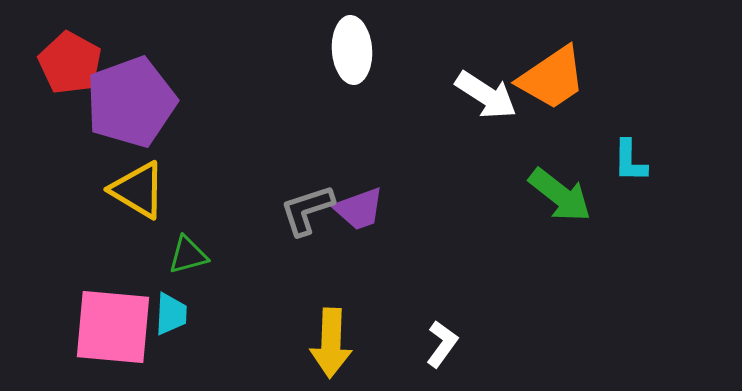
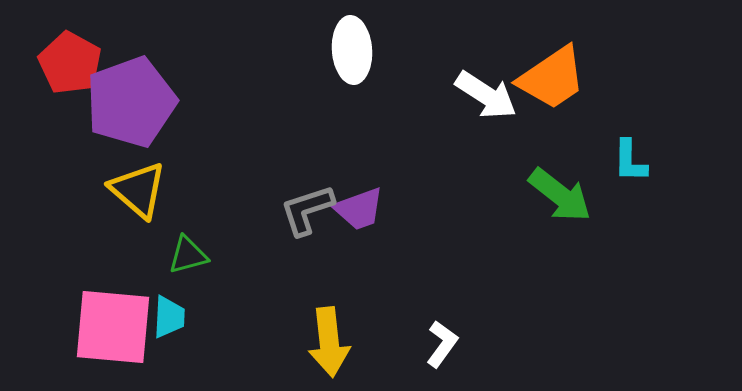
yellow triangle: rotated 10 degrees clockwise
cyan trapezoid: moved 2 px left, 3 px down
yellow arrow: moved 2 px left, 1 px up; rotated 8 degrees counterclockwise
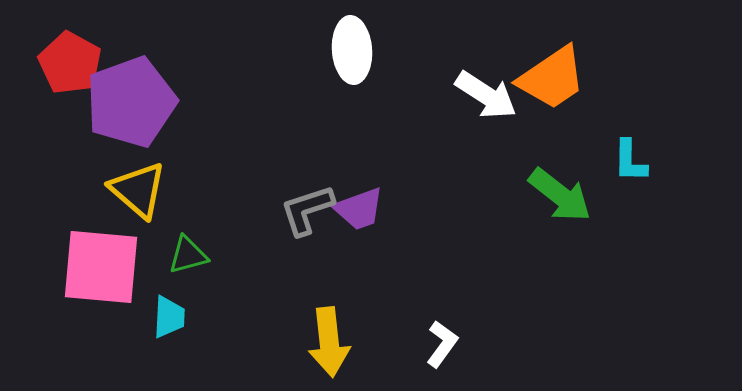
pink square: moved 12 px left, 60 px up
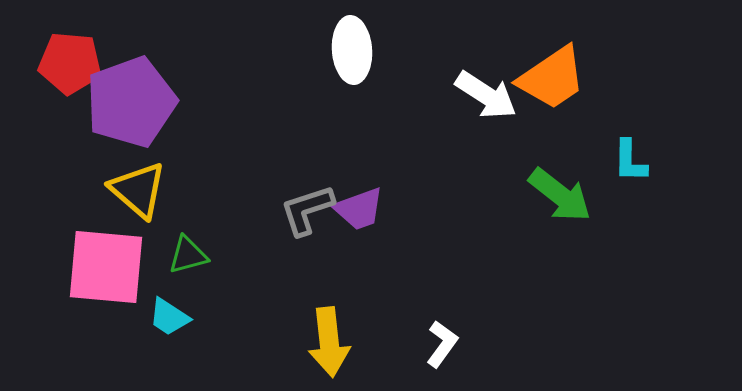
red pentagon: rotated 24 degrees counterclockwise
pink square: moved 5 px right
cyan trapezoid: rotated 120 degrees clockwise
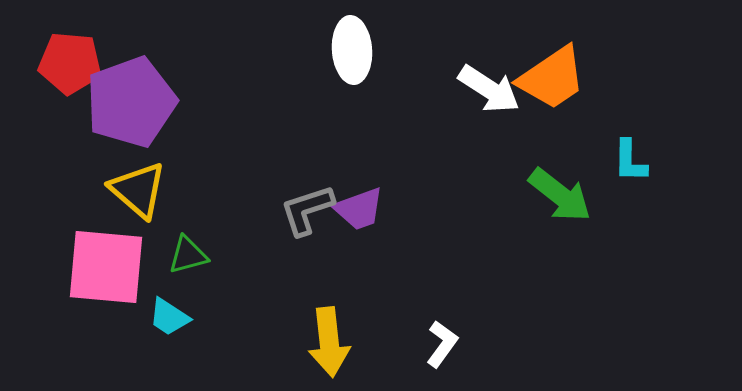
white arrow: moved 3 px right, 6 px up
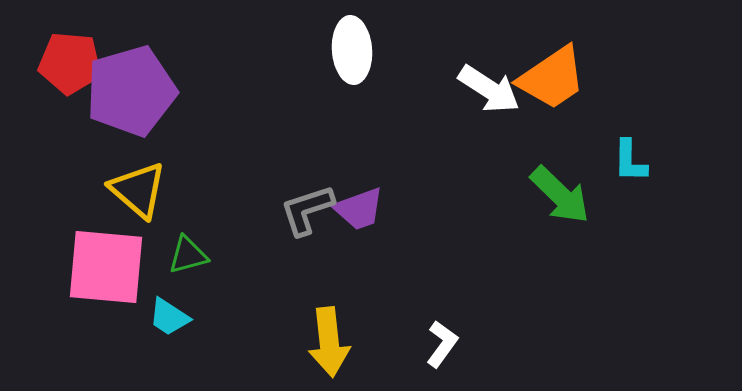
purple pentagon: moved 11 px up; rotated 4 degrees clockwise
green arrow: rotated 6 degrees clockwise
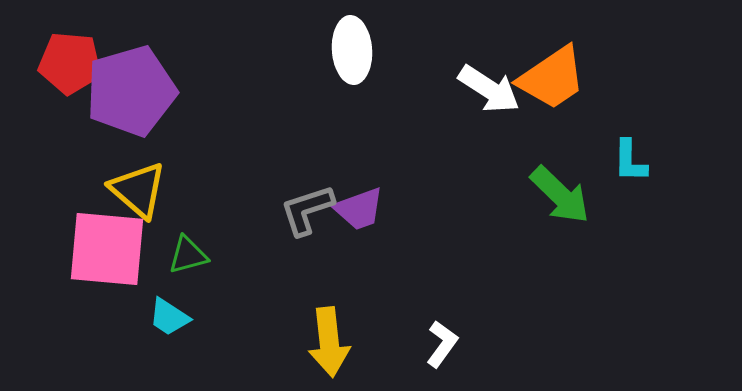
pink square: moved 1 px right, 18 px up
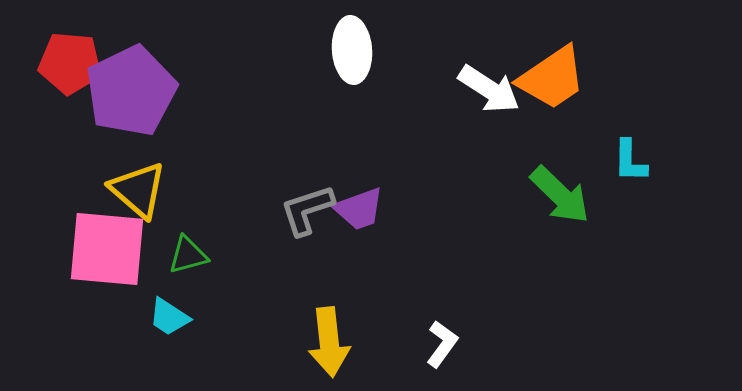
purple pentagon: rotated 10 degrees counterclockwise
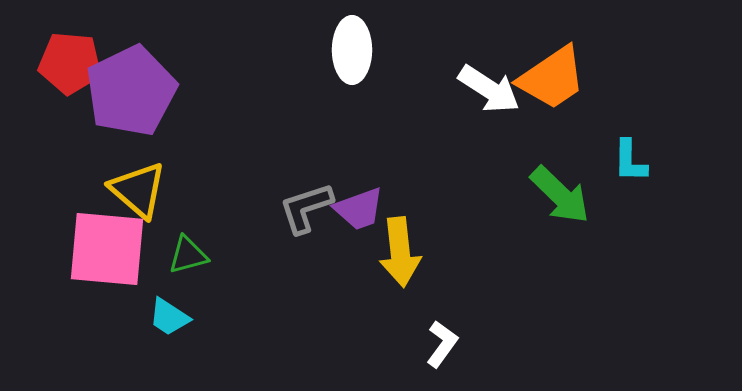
white ellipse: rotated 4 degrees clockwise
gray L-shape: moved 1 px left, 2 px up
yellow arrow: moved 71 px right, 90 px up
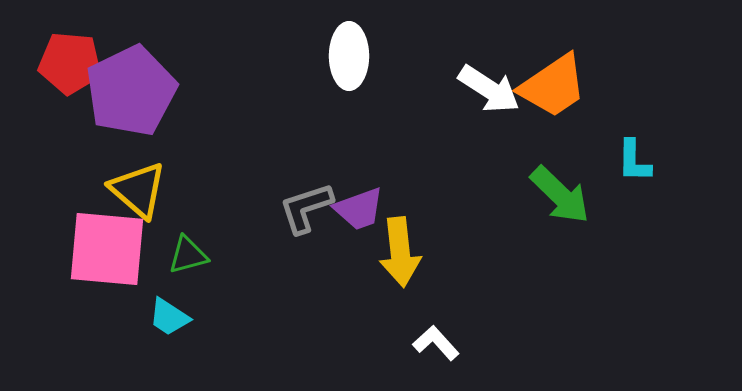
white ellipse: moved 3 px left, 6 px down
orange trapezoid: moved 1 px right, 8 px down
cyan L-shape: moved 4 px right
white L-shape: moved 6 px left, 1 px up; rotated 78 degrees counterclockwise
